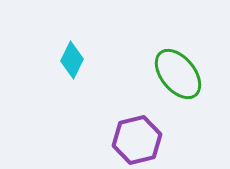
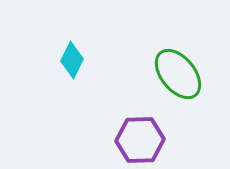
purple hexagon: moved 3 px right; rotated 12 degrees clockwise
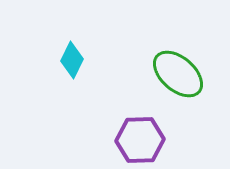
green ellipse: rotated 10 degrees counterclockwise
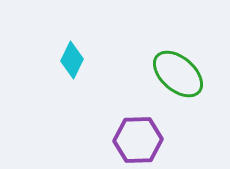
purple hexagon: moved 2 px left
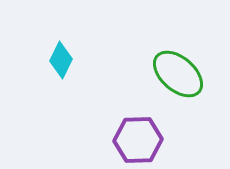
cyan diamond: moved 11 px left
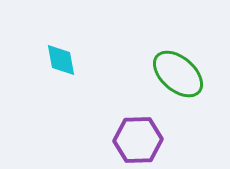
cyan diamond: rotated 36 degrees counterclockwise
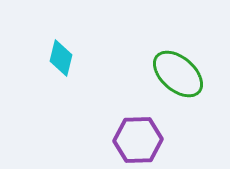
cyan diamond: moved 2 px up; rotated 24 degrees clockwise
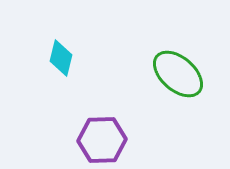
purple hexagon: moved 36 px left
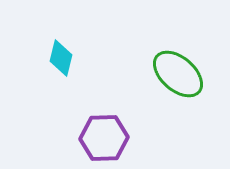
purple hexagon: moved 2 px right, 2 px up
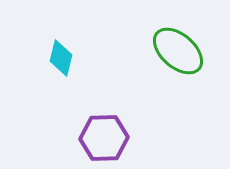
green ellipse: moved 23 px up
